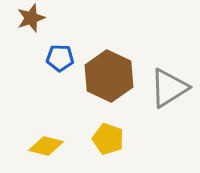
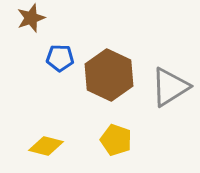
brown hexagon: moved 1 px up
gray triangle: moved 1 px right, 1 px up
yellow pentagon: moved 8 px right, 1 px down
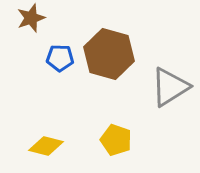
brown hexagon: moved 21 px up; rotated 9 degrees counterclockwise
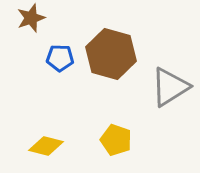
brown hexagon: moved 2 px right
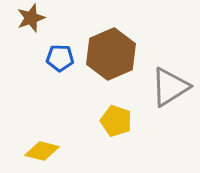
brown hexagon: rotated 21 degrees clockwise
yellow pentagon: moved 19 px up
yellow diamond: moved 4 px left, 5 px down
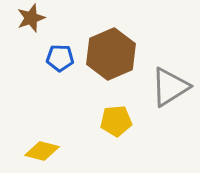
yellow pentagon: rotated 24 degrees counterclockwise
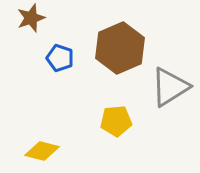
brown hexagon: moved 9 px right, 6 px up
blue pentagon: rotated 16 degrees clockwise
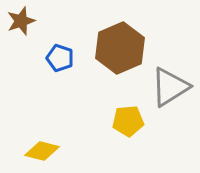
brown star: moved 10 px left, 3 px down
yellow pentagon: moved 12 px right
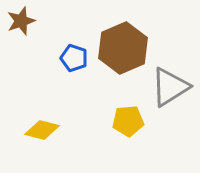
brown hexagon: moved 3 px right
blue pentagon: moved 14 px right
yellow diamond: moved 21 px up
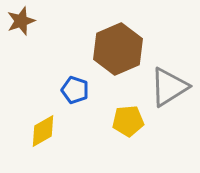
brown hexagon: moved 5 px left, 1 px down
blue pentagon: moved 1 px right, 32 px down
gray triangle: moved 1 px left
yellow diamond: moved 1 px right, 1 px down; rotated 44 degrees counterclockwise
